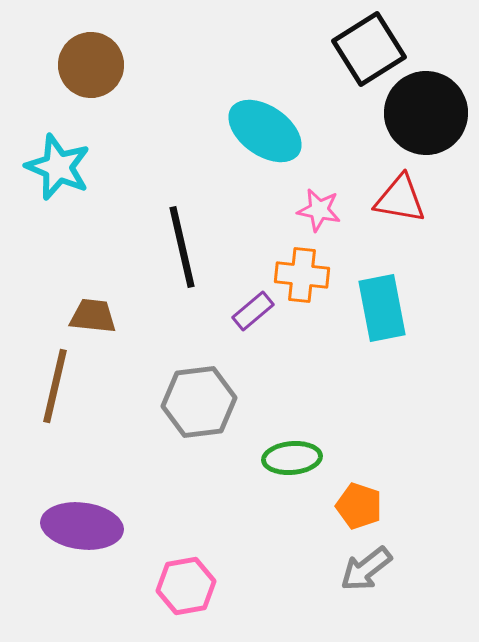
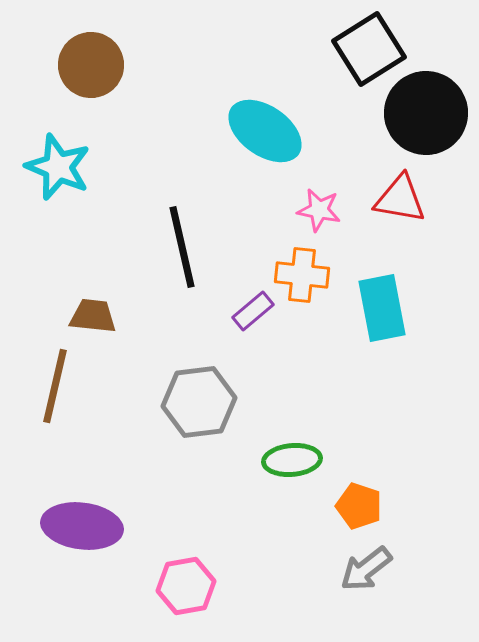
green ellipse: moved 2 px down
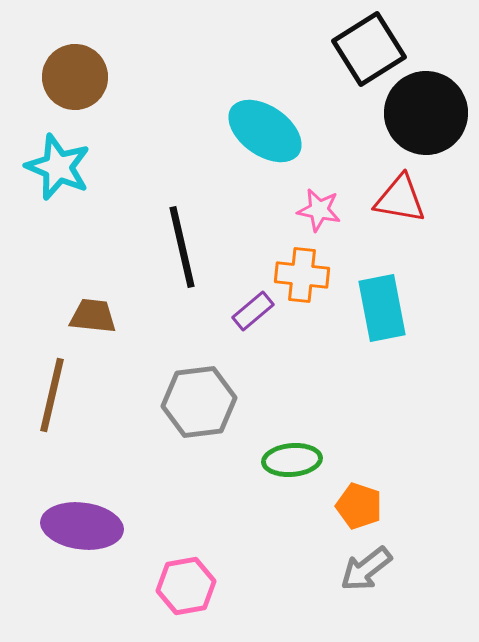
brown circle: moved 16 px left, 12 px down
brown line: moved 3 px left, 9 px down
